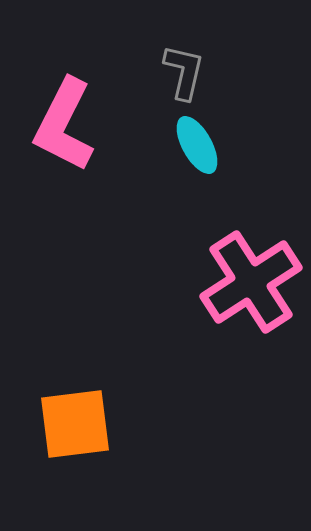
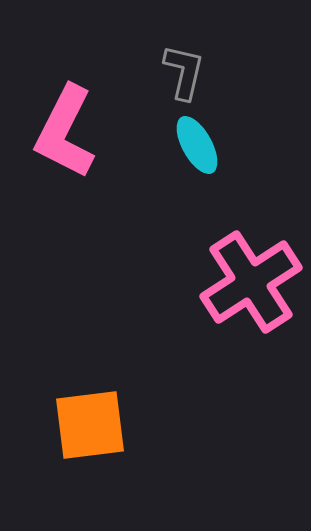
pink L-shape: moved 1 px right, 7 px down
orange square: moved 15 px right, 1 px down
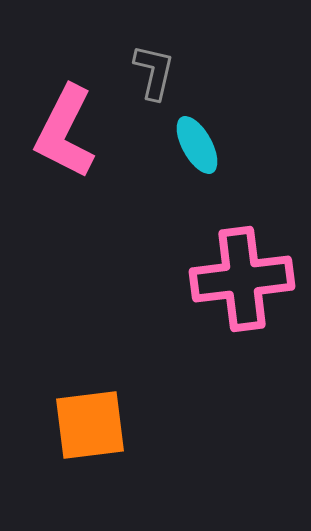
gray L-shape: moved 30 px left
pink cross: moved 9 px left, 3 px up; rotated 26 degrees clockwise
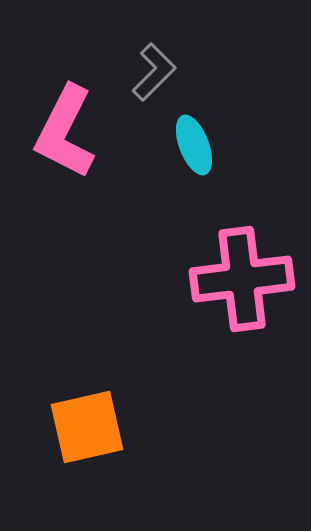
gray L-shape: rotated 32 degrees clockwise
cyan ellipse: moved 3 px left; rotated 8 degrees clockwise
orange square: moved 3 px left, 2 px down; rotated 6 degrees counterclockwise
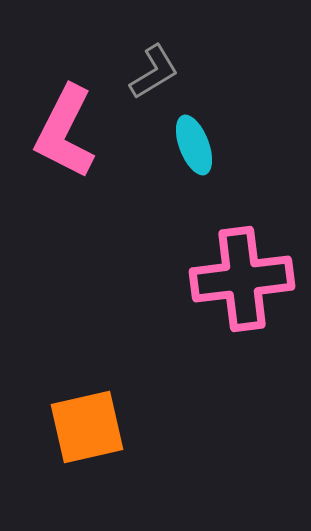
gray L-shape: rotated 14 degrees clockwise
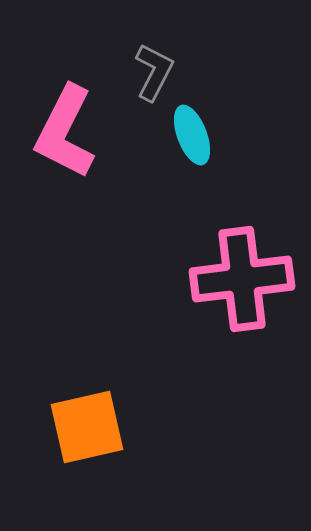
gray L-shape: rotated 32 degrees counterclockwise
cyan ellipse: moved 2 px left, 10 px up
